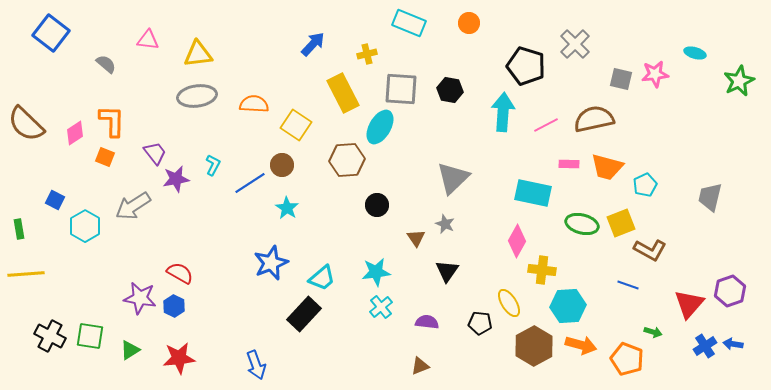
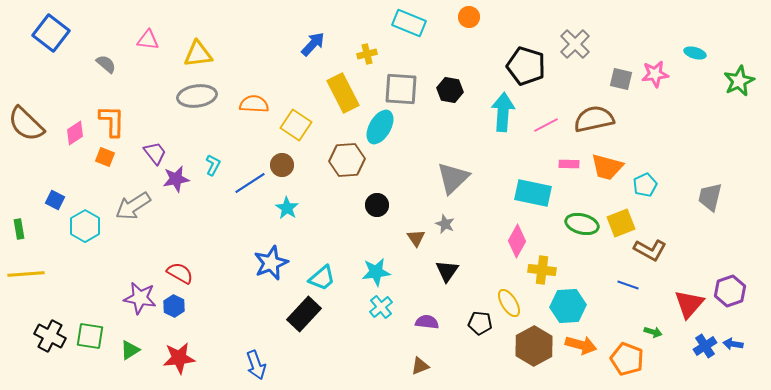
orange circle at (469, 23): moved 6 px up
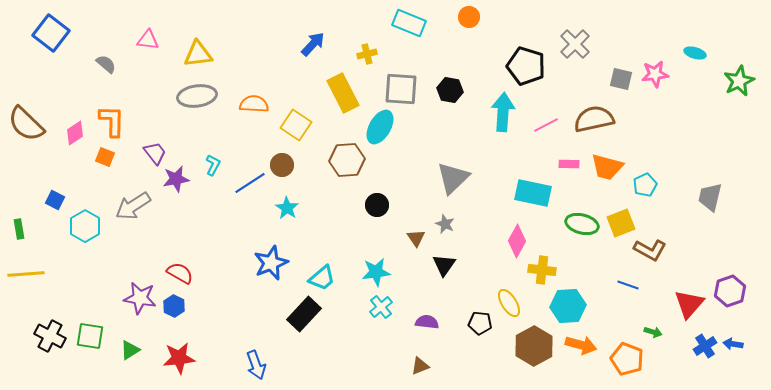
black triangle at (447, 271): moved 3 px left, 6 px up
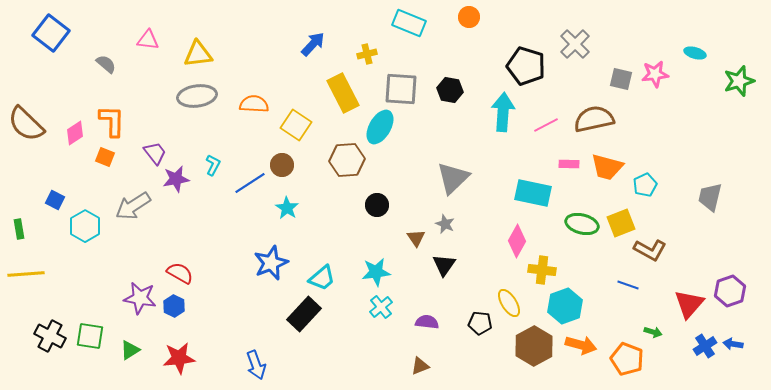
green star at (739, 81): rotated 8 degrees clockwise
cyan hexagon at (568, 306): moved 3 px left; rotated 16 degrees counterclockwise
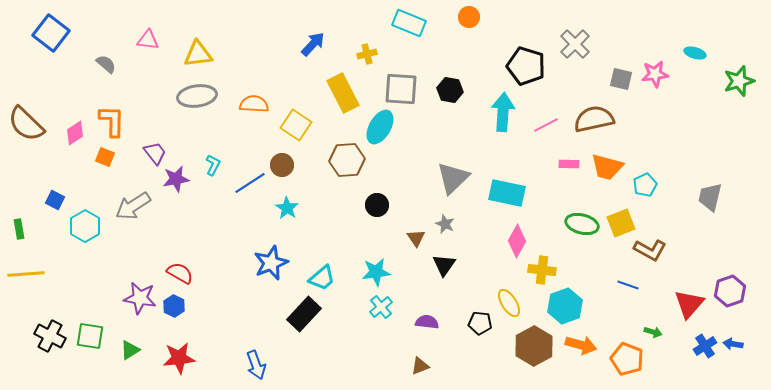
cyan rectangle at (533, 193): moved 26 px left
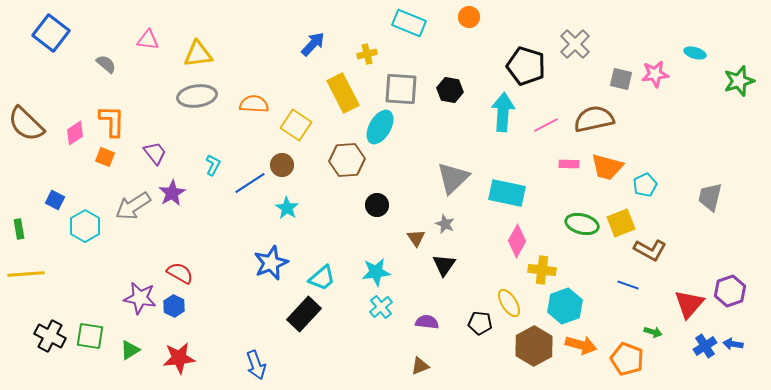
purple star at (176, 179): moved 4 px left, 14 px down; rotated 20 degrees counterclockwise
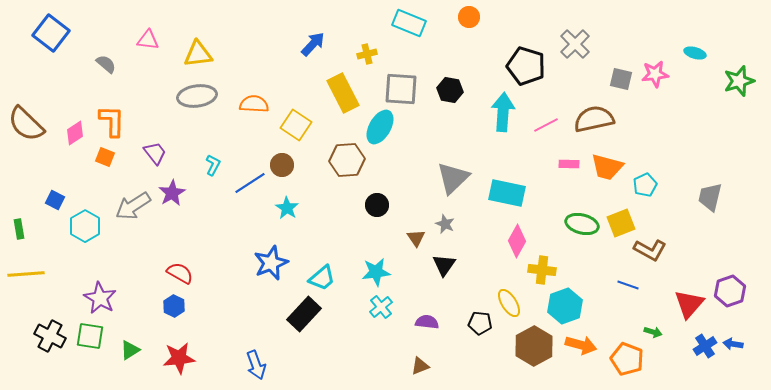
purple star at (140, 298): moved 40 px left; rotated 20 degrees clockwise
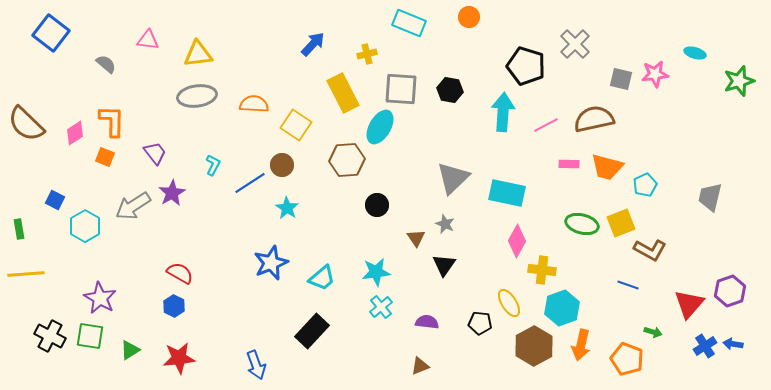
cyan hexagon at (565, 306): moved 3 px left, 2 px down
black rectangle at (304, 314): moved 8 px right, 17 px down
orange arrow at (581, 345): rotated 88 degrees clockwise
